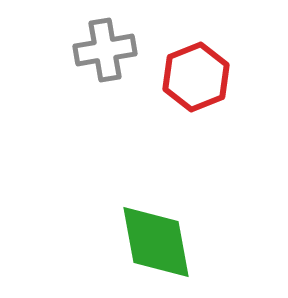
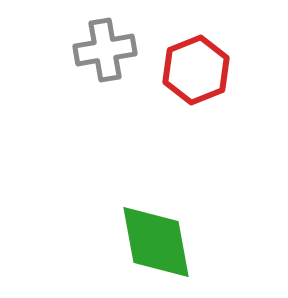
red hexagon: moved 7 px up
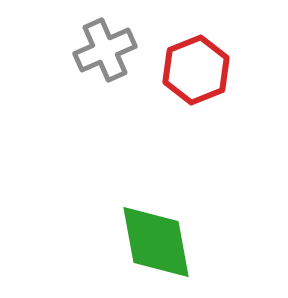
gray cross: rotated 14 degrees counterclockwise
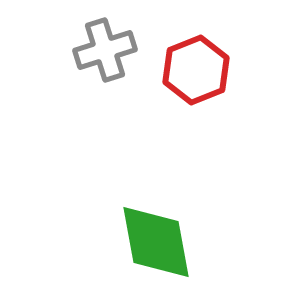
gray cross: rotated 6 degrees clockwise
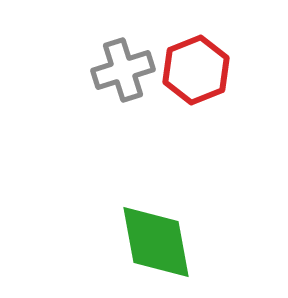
gray cross: moved 18 px right, 20 px down
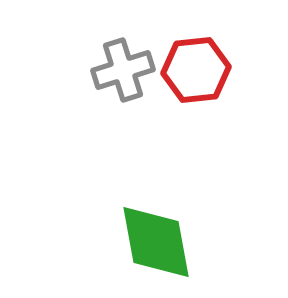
red hexagon: rotated 16 degrees clockwise
